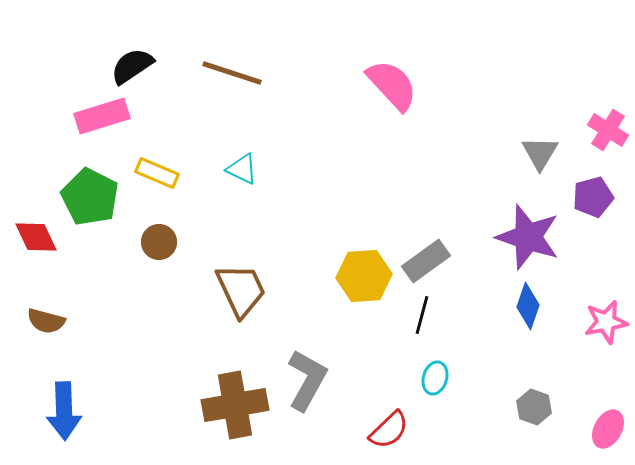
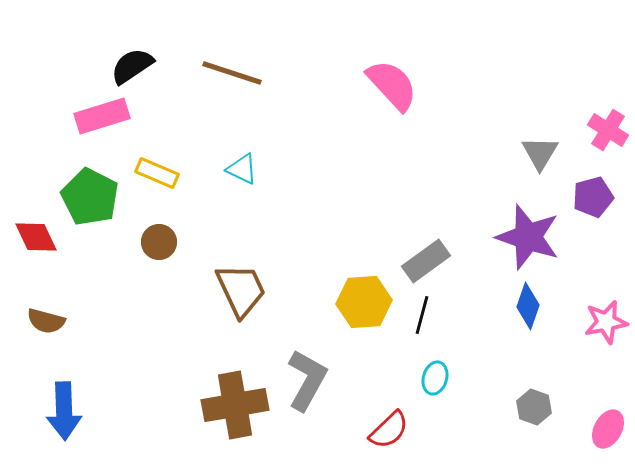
yellow hexagon: moved 26 px down
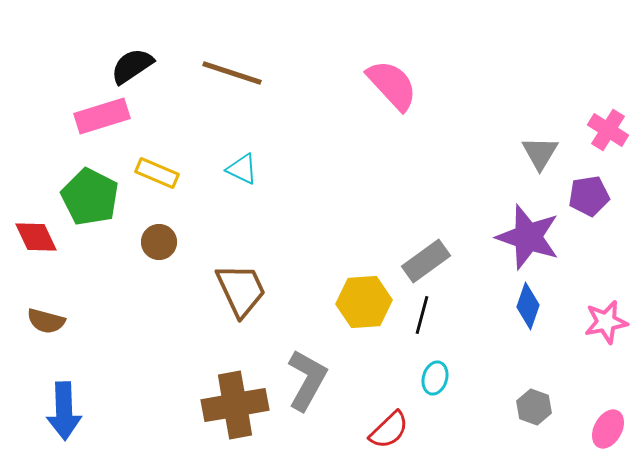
purple pentagon: moved 4 px left, 1 px up; rotated 6 degrees clockwise
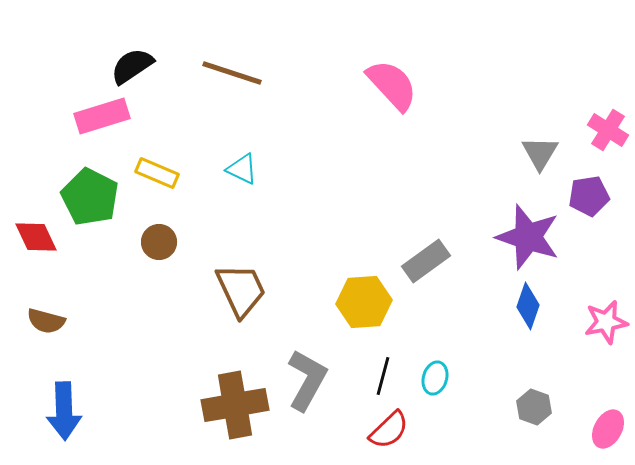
black line: moved 39 px left, 61 px down
